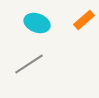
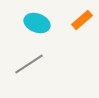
orange rectangle: moved 2 px left
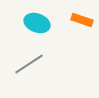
orange rectangle: rotated 60 degrees clockwise
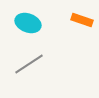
cyan ellipse: moved 9 px left
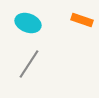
gray line: rotated 24 degrees counterclockwise
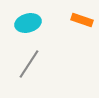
cyan ellipse: rotated 35 degrees counterclockwise
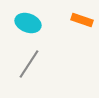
cyan ellipse: rotated 35 degrees clockwise
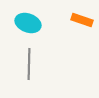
gray line: rotated 32 degrees counterclockwise
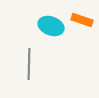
cyan ellipse: moved 23 px right, 3 px down
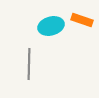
cyan ellipse: rotated 35 degrees counterclockwise
